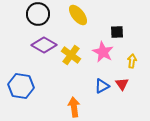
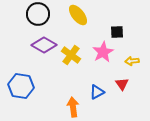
pink star: rotated 15 degrees clockwise
yellow arrow: rotated 104 degrees counterclockwise
blue triangle: moved 5 px left, 6 px down
orange arrow: moved 1 px left
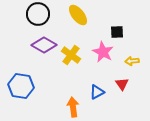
pink star: rotated 15 degrees counterclockwise
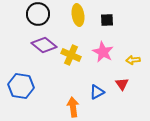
yellow ellipse: rotated 30 degrees clockwise
black square: moved 10 px left, 12 px up
purple diamond: rotated 10 degrees clockwise
yellow cross: rotated 12 degrees counterclockwise
yellow arrow: moved 1 px right, 1 px up
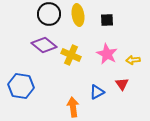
black circle: moved 11 px right
pink star: moved 4 px right, 2 px down
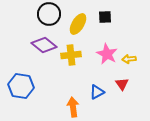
yellow ellipse: moved 9 px down; rotated 40 degrees clockwise
black square: moved 2 px left, 3 px up
yellow cross: rotated 30 degrees counterclockwise
yellow arrow: moved 4 px left, 1 px up
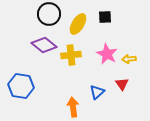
blue triangle: rotated 14 degrees counterclockwise
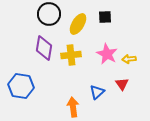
purple diamond: moved 3 px down; rotated 60 degrees clockwise
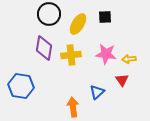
pink star: moved 1 px left; rotated 20 degrees counterclockwise
red triangle: moved 4 px up
